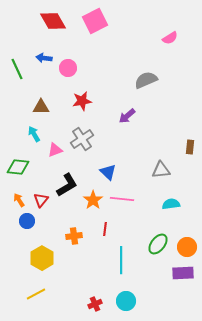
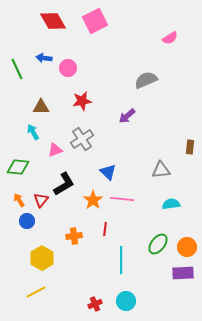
cyan arrow: moved 1 px left, 2 px up
black L-shape: moved 3 px left, 1 px up
yellow line: moved 2 px up
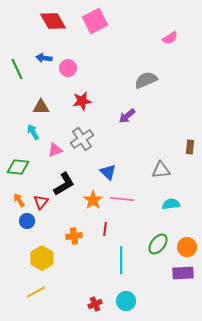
red triangle: moved 2 px down
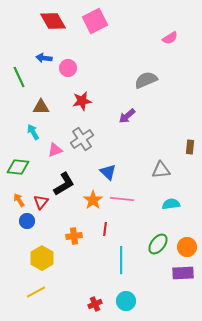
green line: moved 2 px right, 8 px down
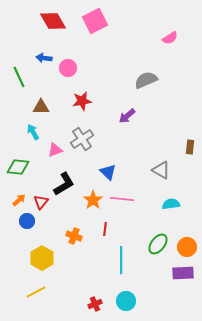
gray triangle: rotated 36 degrees clockwise
orange arrow: rotated 80 degrees clockwise
orange cross: rotated 28 degrees clockwise
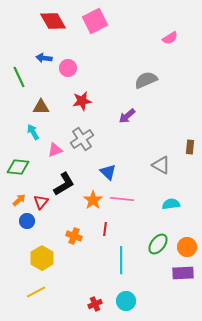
gray triangle: moved 5 px up
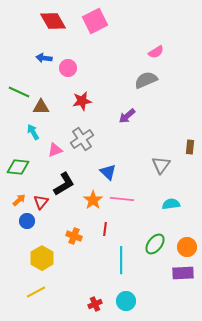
pink semicircle: moved 14 px left, 14 px down
green line: moved 15 px down; rotated 40 degrees counterclockwise
gray triangle: rotated 36 degrees clockwise
green ellipse: moved 3 px left
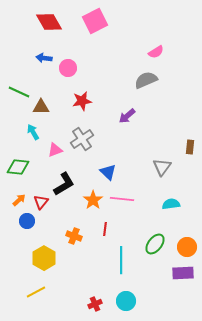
red diamond: moved 4 px left, 1 px down
gray triangle: moved 1 px right, 2 px down
yellow hexagon: moved 2 px right
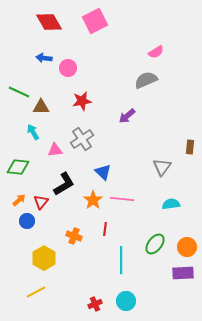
pink triangle: rotated 14 degrees clockwise
blue triangle: moved 5 px left
